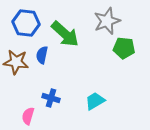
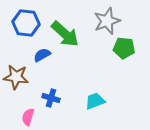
blue semicircle: rotated 48 degrees clockwise
brown star: moved 15 px down
cyan trapezoid: rotated 10 degrees clockwise
pink semicircle: moved 1 px down
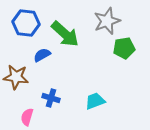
green pentagon: rotated 15 degrees counterclockwise
pink semicircle: moved 1 px left
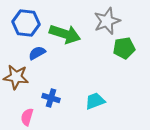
green arrow: rotated 24 degrees counterclockwise
blue semicircle: moved 5 px left, 2 px up
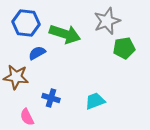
pink semicircle: rotated 42 degrees counterclockwise
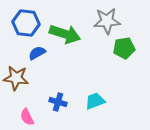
gray star: rotated 16 degrees clockwise
brown star: moved 1 px down
blue cross: moved 7 px right, 4 px down
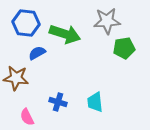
cyan trapezoid: moved 1 px down; rotated 75 degrees counterclockwise
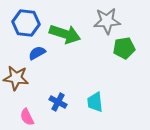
blue cross: rotated 12 degrees clockwise
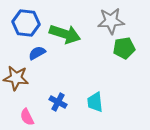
gray star: moved 4 px right
